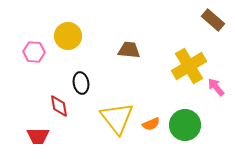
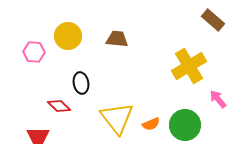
brown trapezoid: moved 12 px left, 11 px up
pink arrow: moved 2 px right, 12 px down
red diamond: rotated 35 degrees counterclockwise
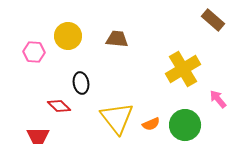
yellow cross: moved 6 px left, 3 px down
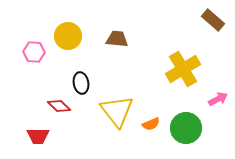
pink arrow: rotated 102 degrees clockwise
yellow triangle: moved 7 px up
green circle: moved 1 px right, 3 px down
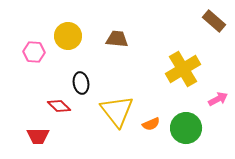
brown rectangle: moved 1 px right, 1 px down
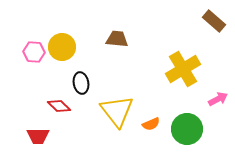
yellow circle: moved 6 px left, 11 px down
green circle: moved 1 px right, 1 px down
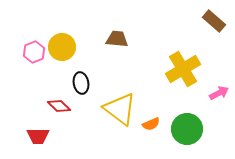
pink hexagon: rotated 25 degrees counterclockwise
pink arrow: moved 1 px right, 6 px up
yellow triangle: moved 3 px right, 2 px up; rotated 15 degrees counterclockwise
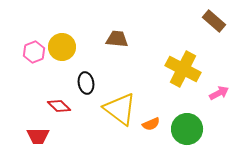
yellow cross: rotated 32 degrees counterclockwise
black ellipse: moved 5 px right
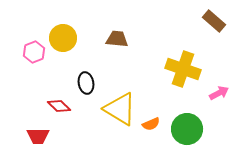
yellow circle: moved 1 px right, 9 px up
yellow cross: rotated 8 degrees counterclockwise
yellow triangle: rotated 6 degrees counterclockwise
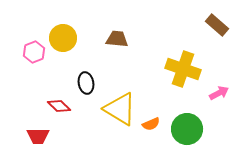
brown rectangle: moved 3 px right, 4 px down
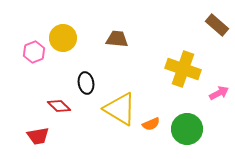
red trapezoid: rotated 10 degrees counterclockwise
